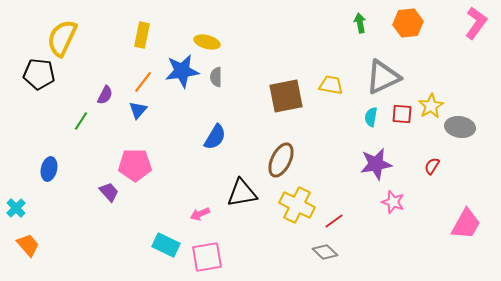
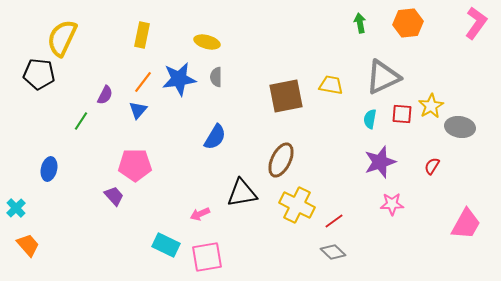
blue star: moved 3 px left, 8 px down
cyan semicircle: moved 1 px left, 2 px down
purple star: moved 4 px right, 2 px up; rotated 8 degrees counterclockwise
purple trapezoid: moved 5 px right, 4 px down
pink star: moved 1 px left, 2 px down; rotated 20 degrees counterclockwise
gray diamond: moved 8 px right
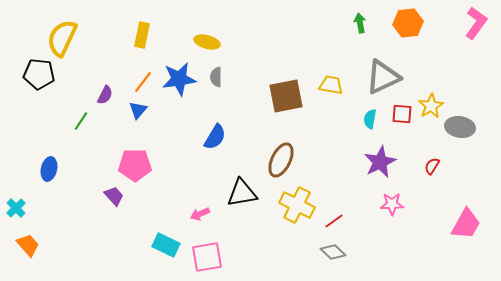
purple star: rotated 8 degrees counterclockwise
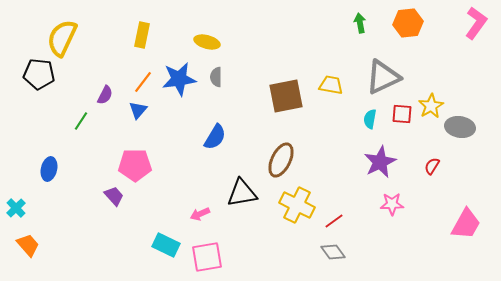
gray diamond: rotated 10 degrees clockwise
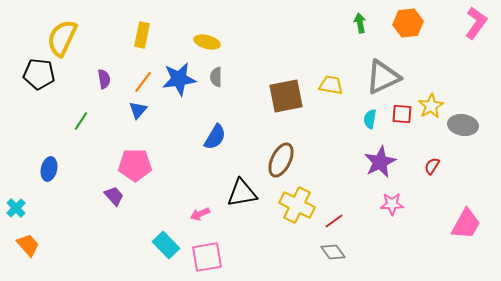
purple semicircle: moved 1 px left, 16 px up; rotated 36 degrees counterclockwise
gray ellipse: moved 3 px right, 2 px up
cyan rectangle: rotated 20 degrees clockwise
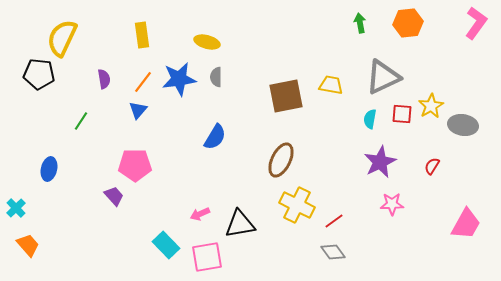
yellow rectangle: rotated 20 degrees counterclockwise
black triangle: moved 2 px left, 31 px down
